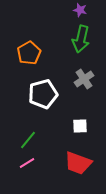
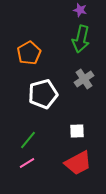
white square: moved 3 px left, 5 px down
red trapezoid: rotated 48 degrees counterclockwise
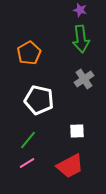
green arrow: rotated 20 degrees counterclockwise
white pentagon: moved 4 px left, 6 px down; rotated 28 degrees clockwise
red trapezoid: moved 8 px left, 3 px down
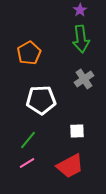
purple star: rotated 24 degrees clockwise
white pentagon: moved 2 px right; rotated 16 degrees counterclockwise
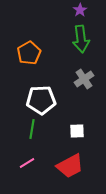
green line: moved 4 px right, 11 px up; rotated 30 degrees counterclockwise
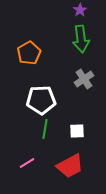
green line: moved 13 px right
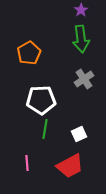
purple star: moved 1 px right
white square: moved 2 px right, 3 px down; rotated 21 degrees counterclockwise
pink line: rotated 63 degrees counterclockwise
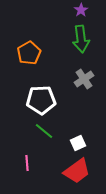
green line: moved 1 px left, 2 px down; rotated 60 degrees counterclockwise
white square: moved 1 px left, 9 px down
red trapezoid: moved 7 px right, 5 px down; rotated 8 degrees counterclockwise
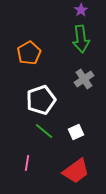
white pentagon: rotated 16 degrees counterclockwise
white square: moved 2 px left, 11 px up
pink line: rotated 14 degrees clockwise
red trapezoid: moved 1 px left
